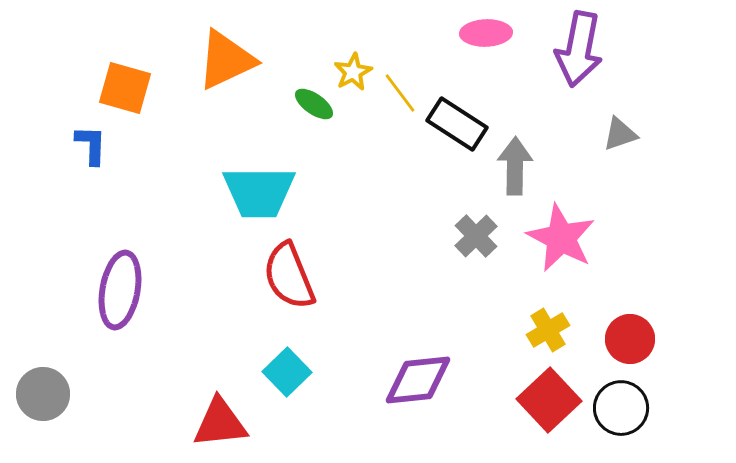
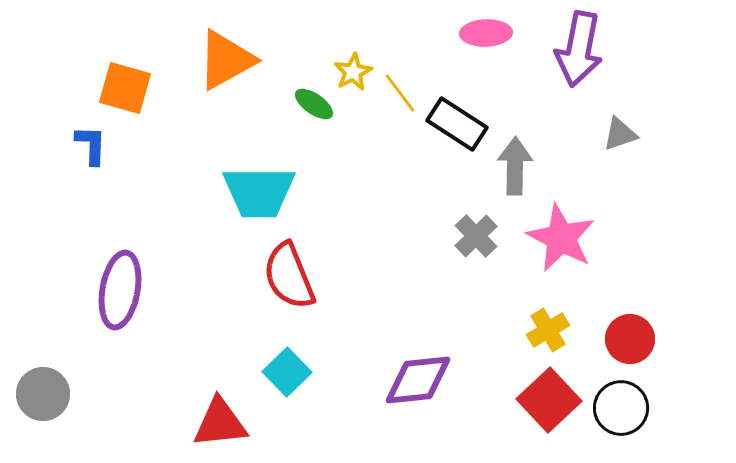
orange triangle: rotated 4 degrees counterclockwise
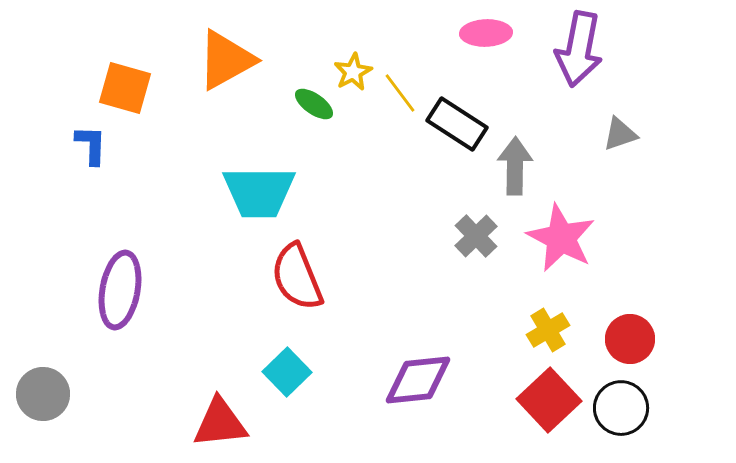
red semicircle: moved 8 px right, 1 px down
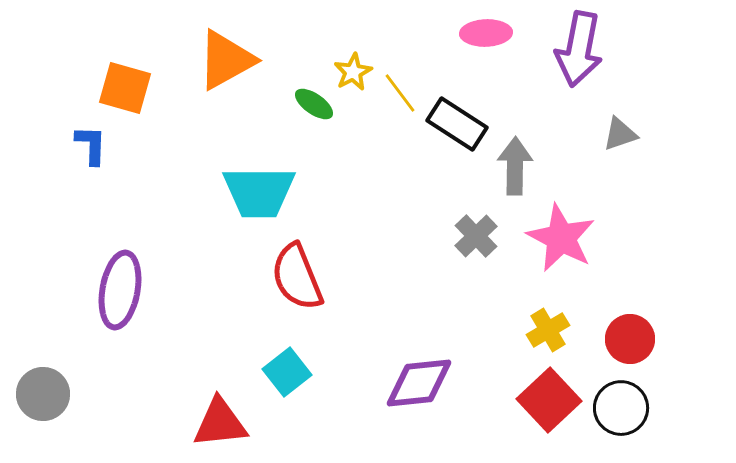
cyan square: rotated 6 degrees clockwise
purple diamond: moved 1 px right, 3 px down
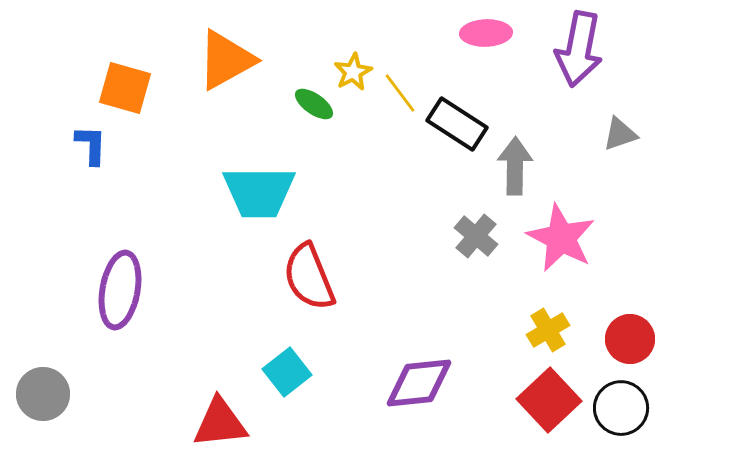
gray cross: rotated 6 degrees counterclockwise
red semicircle: moved 12 px right
